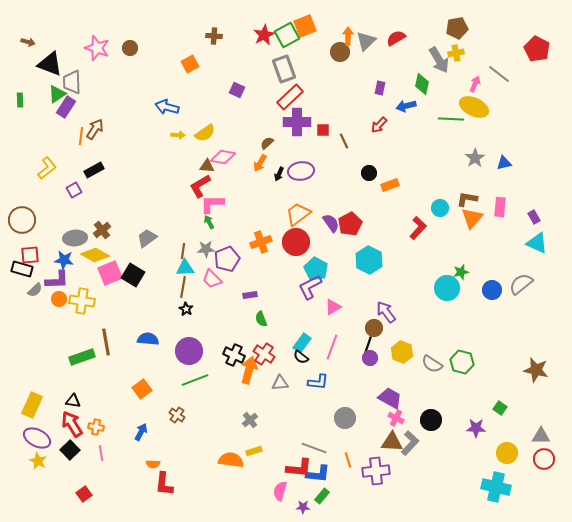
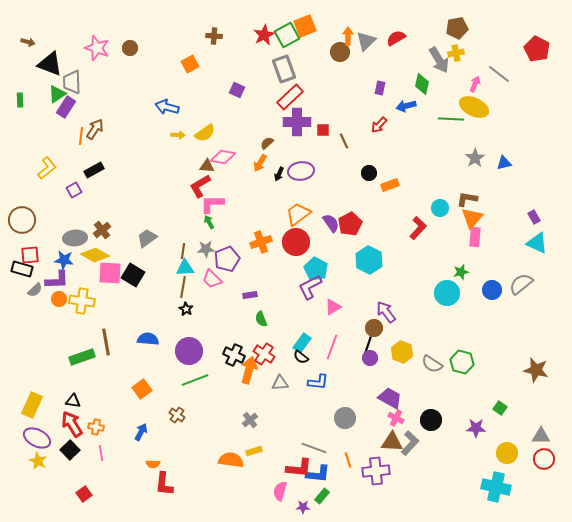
pink rectangle at (500, 207): moved 25 px left, 30 px down
pink square at (110, 273): rotated 25 degrees clockwise
cyan circle at (447, 288): moved 5 px down
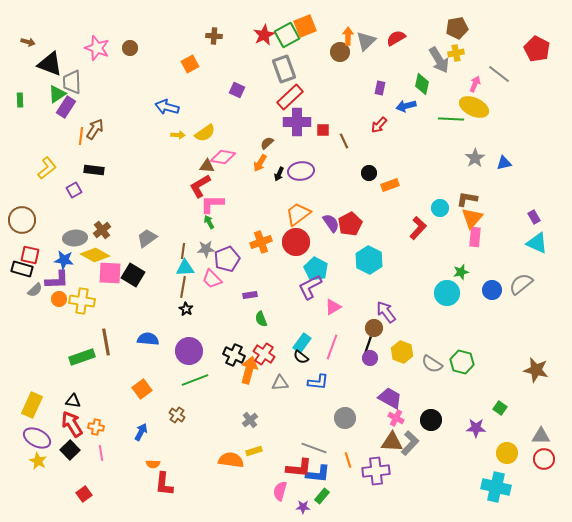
black rectangle at (94, 170): rotated 36 degrees clockwise
red square at (30, 255): rotated 18 degrees clockwise
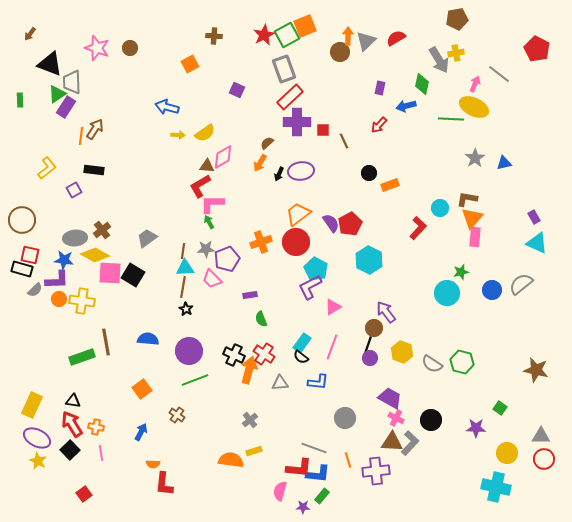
brown pentagon at (457, 28): moved 9 px up
brown arrow at (28, 42): moved 2 px right, 8 px up; rotated 112 degrees clockwise
pink diamond at (223, 157): rotated 40 degrees counterclockwise
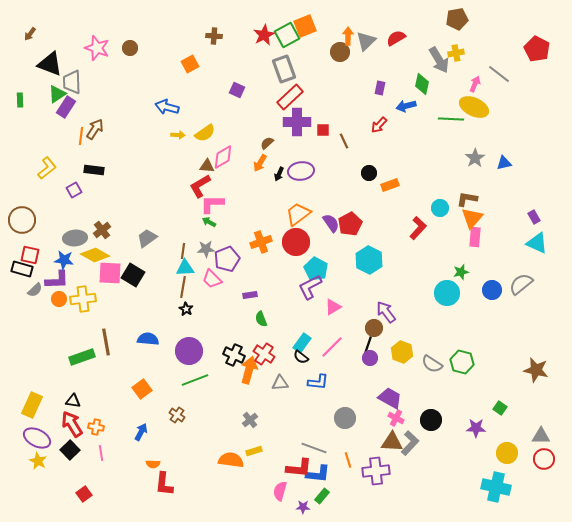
green arrow at (209, 222): rotated 32 degrees counterclockwise
yellow cross at (82, 301): moved 1 px right, 2 px up; rotated 15 degrees counterclockwise
pink line at (332, 347): rotated 25 degrees clockwise
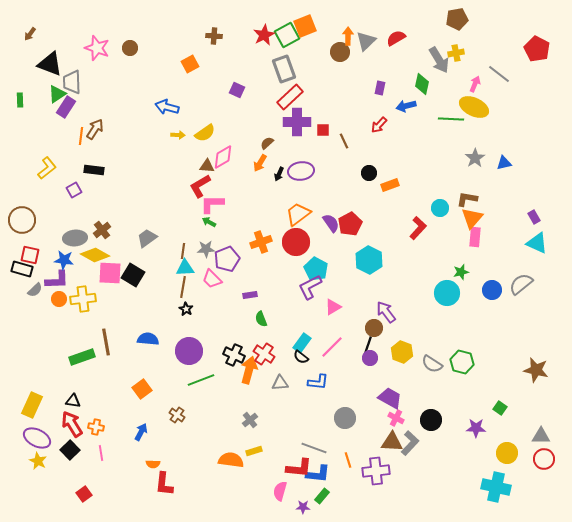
green line at (195, 380): moved 6 px right
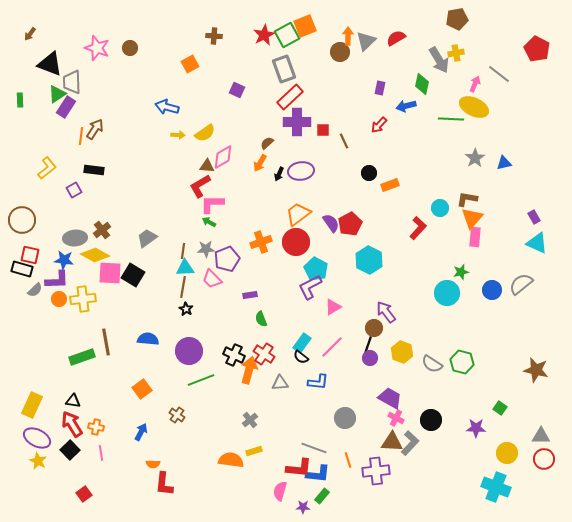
cyan cross at (496, 487): rotated 8 degrees clockwise
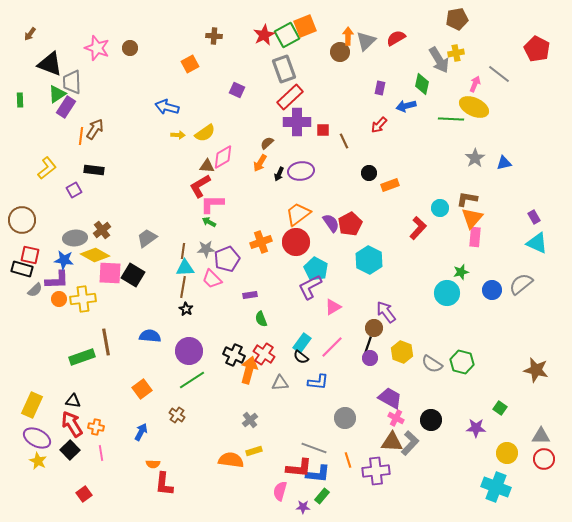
blue semicircle at (148, 339): moved 2 px right, 3 px up
green line at (201, 380): moved 9 px left; rotated 12 degrees counterclockwise
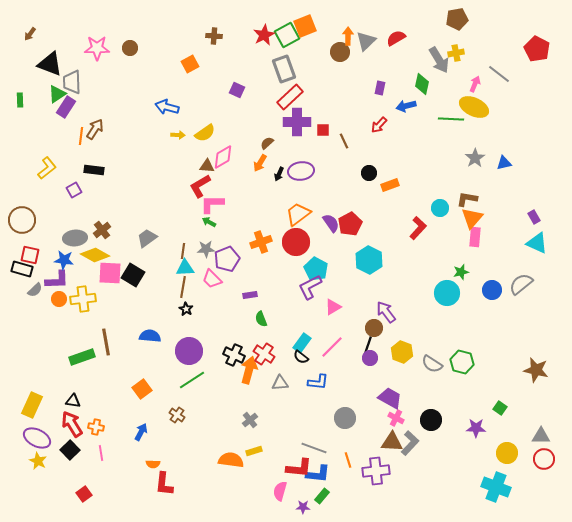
pink star at (97, 48): rotated 20 degrees counterclockwise
